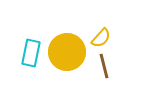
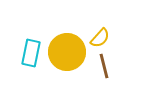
yellow semicircle: moved 1 px left
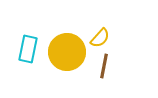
cyan rectangle: moved 3 px left, 4 px up
brown line: rotated 25 degrees clockwise
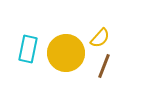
yellow circle: moved 1 px left, 1 px down
brown line: rotated 10 degrees clockwise
